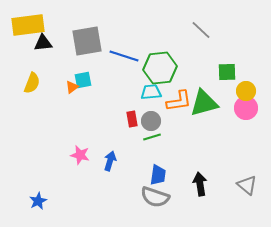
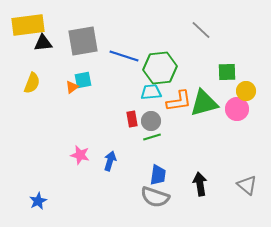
gray square: moved 4 px left
pink circle: moved 9 px left, 1 px down
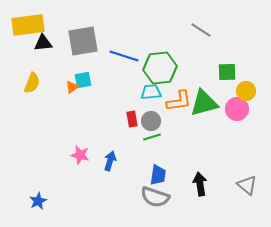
gray line: rotated 10 degrees counterclockwise
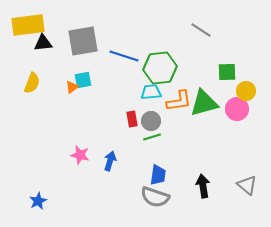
black arrow: moved 3 px right, 2 px down
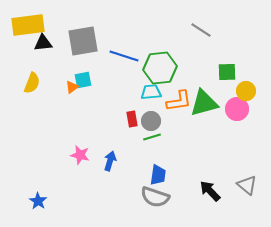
black arrow: moved 7 px right, 5 px down; rotated 35 degrees counterclockwise
blue star: rotated 12 degrees counterclockwise
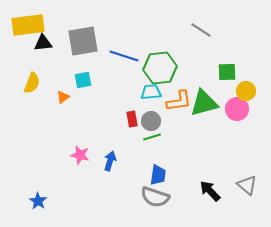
orange triangle: moved 9 px left, 10 px down
